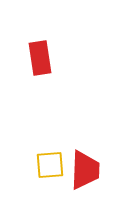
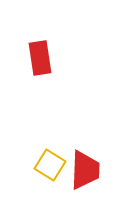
yellow square: rotated 36 degrees clockwise
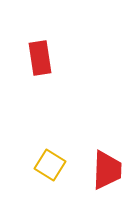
red trapezoid: moved 22 px right
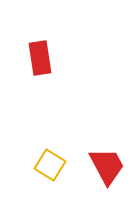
red trapezoid: moved 4 px up; rotated 30 degrees counterclockwise
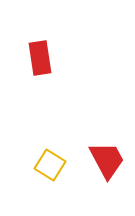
red trapezoid: moved 6 px up
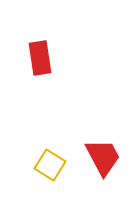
red trapezoid: moved 4 px left, 3 px up
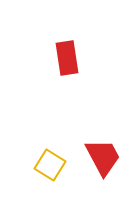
red rectangle: moved 27 px right
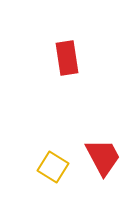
yellow square: moved 3 px right, 2 px down
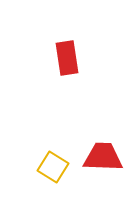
red trapezoid: rotated 60 degrees counterclockwise
